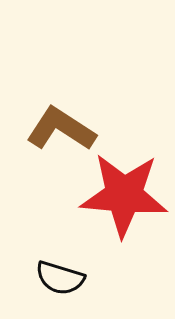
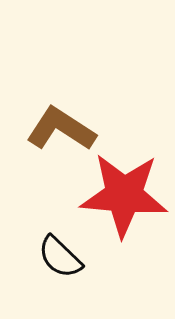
black semicircle: moved 21 px up; rotated 27 degrees clockwise
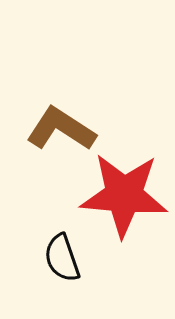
black semicircle: moved 2 px right, 1 px down; rotated 27 degrees clockwise
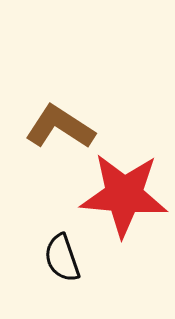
brown L-shape: moved 1 px left, 2 px up
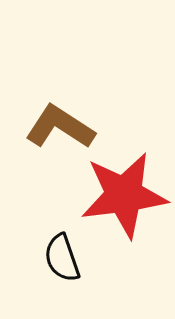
red star: rotated 12 degrees counterclockwise
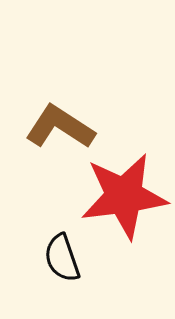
red star: moved 1 px down
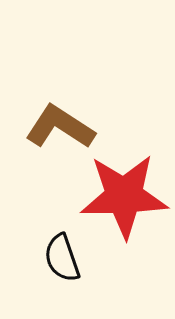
red star: rotated 6 degrees clockwise
